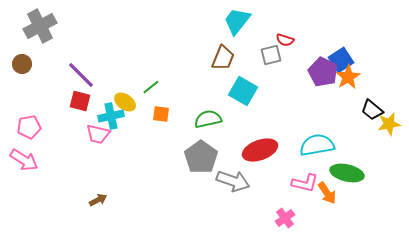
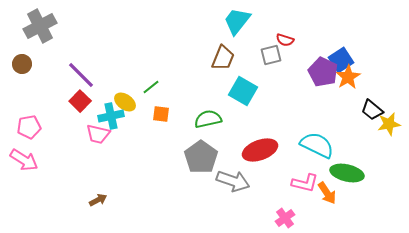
red square: rotated 30 degrees clockwise
cyan semicircle: rotated 36 degrees clockwise
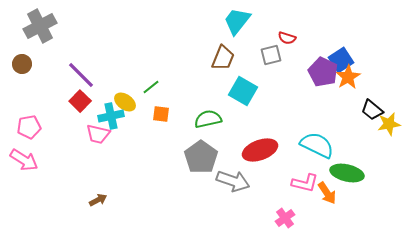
red semicircle: moved 2 px right, 2 px up
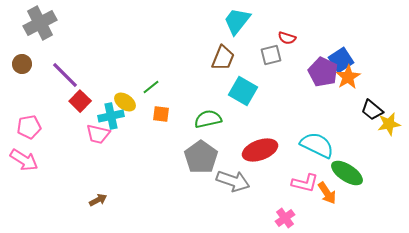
gray cross: moved 3 px up
purple line: moved 16 px left
green ellipse: rotated 20 degrees clockwise
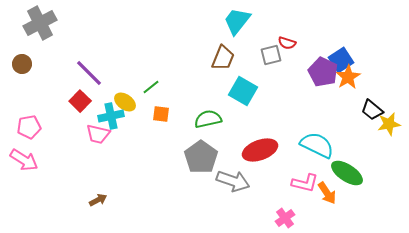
red semicircle: moved 5 px down
purple line: moved 24 px right, 2 px up
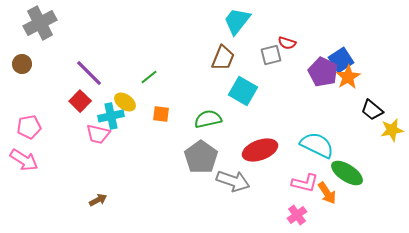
green line: moved 2 px left, 10 px up
yellow star: moved 3 px right, 6 px down
pink cross: moved 12 px right, 3 px up
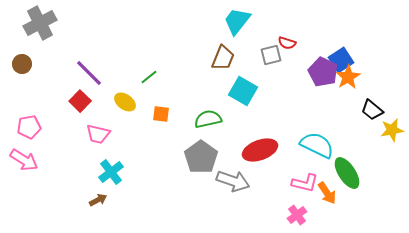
cyan cross: moved 56 px down; rotated 25 degrees counterclockwise
green ellipse: rotated 24 degrees clockwise
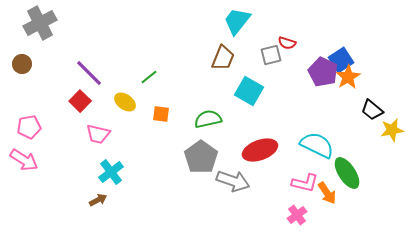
cyan square: moved 6 px right
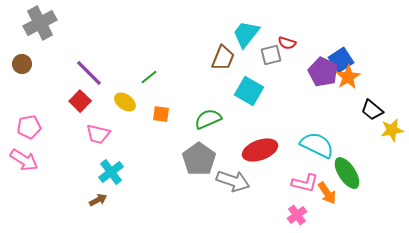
cyan trapezoid: moved 9 px right, 13 px down
green semicircle: rotated 12 degrees counterclockwise
gray pentagon: moved 2 px left, 2 px down
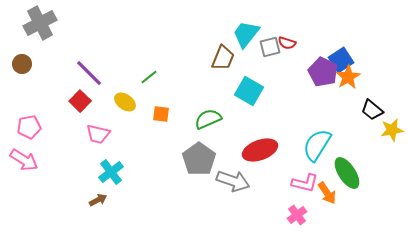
gray square: moved 1 px left, 8 px up
cyan semicircle: rotated 84 degrees counterclockwise
